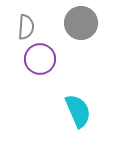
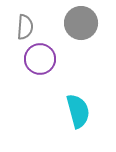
gray semicircle: moved 1 px left
cyan semicircle: rotated 8 degrees clockwise
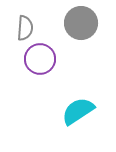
gray semicircle: moved 1 px down
cyan semicircle: rotated 108 degrees counterclockwise
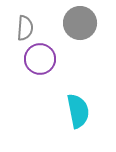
gray circle: moved 1 px left
cyan semicircle: rotated 112 degrees clockwise
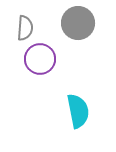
gray circle: moved 2 px left
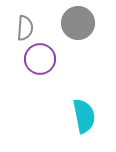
cyan semicircle: moved 6 px right, 5 px down
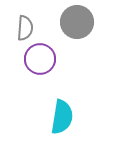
gray circle: moved 1 px left, 1 px up
cyan semicircle: moved 22 px left, 1 px down; rotated 20 degrees clockwise
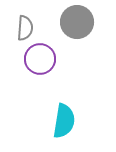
cyan semicircle: moved 2 px right, 4 px down
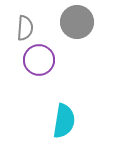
purple circle: moved 1 px left, 1 px down
